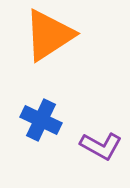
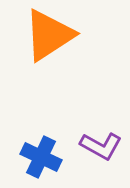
blue cross: moved 37 px down
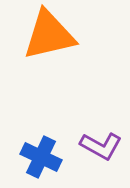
orange triangle: rotated 20 degrees clockwise
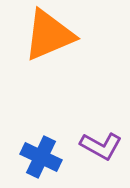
orange triangle: rotated 10 degrees counterclockwise
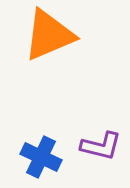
purple L-shape: rotated 15 degrees counterclockwise
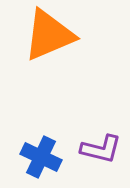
purple L-shape: moved 3 px down
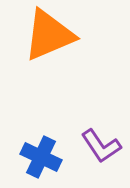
purple L-shape: moved 3 px up; rotated 42 degrees clockwise
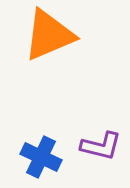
purple L-shape: rotated 42 degrees counterclockwise
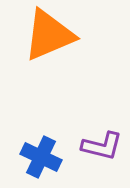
purple L-shape: moved 1 px right
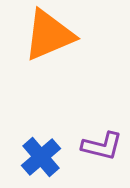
blue cross: rotated 24 degrees clockwise
